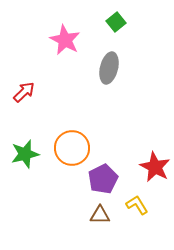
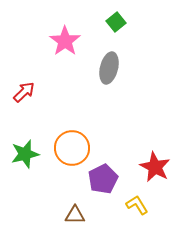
pink star: moved 1 px down; rotated 8 degrees clockwise
brown triangle: moved 25 px left
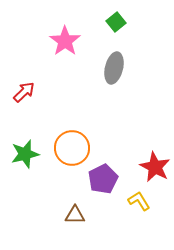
gray ellipse: moved 5 px right
yellow L-shape: moved 2 px right, 4 px up
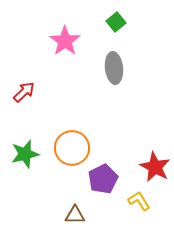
gray ellipse: rotated 20 degrees counterclockwise
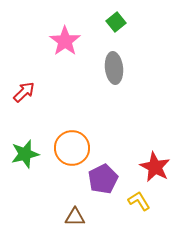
brown triangle: moved 2 px down
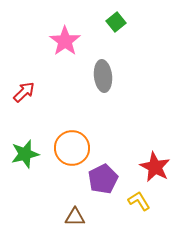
gray ellipse: moved 11 px left, 8 px down
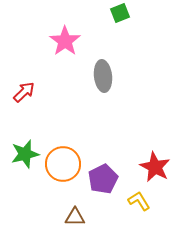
green square: moved 4 px right, 9 px up; rotated 18 degrees clockwise
orange circle: moved 9 px left, 16 px down
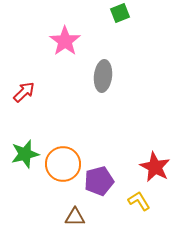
gray ellipse: rotated 12 degrees clockwise
purple pentagon: moved 4 px left, 2 px down; rotated 12 degrees clockwise
